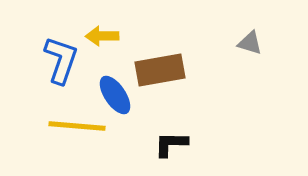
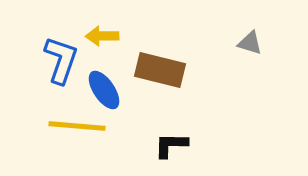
brown rectangle: rotated 24 degrees clockwise
blue ellipse: moved 11 px left, 5 px up
black L-shape: moved 1 px down
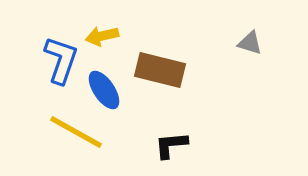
yellow arrow: rotated 12 degrees counterclockwise
yellow line: moved 1 px left, 6 px down; rotated 24 degrees clockwise
black L-shape: rotated 6 degrees counterclockwise
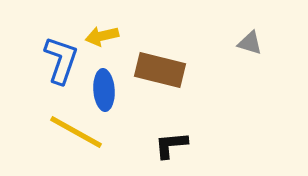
blue ellipse: rotated 30 degrees clockwise
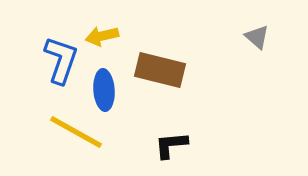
gray triangle: moved 7 px right, 6 px up; rotated 24 degrees clockwise
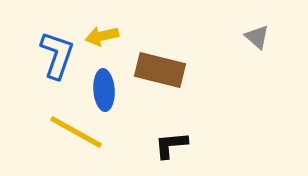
blue L-shape: moved 4 px left, 5 px up
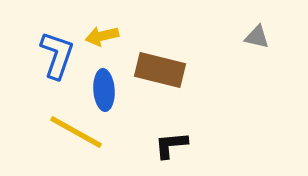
gray triangle: rotated 28 degrees counterclockwise
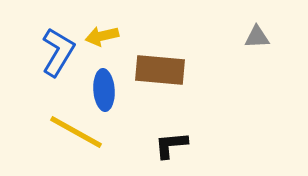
gray triangle: rotated 16 degrees counterclockwise
blue L-shape: moved 1 px right, 3 px up; rotated 12 degrees clockwise
brown rectangle: rotated 9 degrees counterclockwise
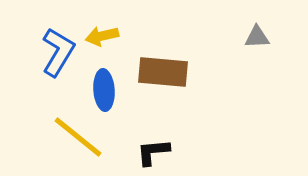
brown rectangle: moved 3 px right, 2 px down
yellow line: moved 2 px right, 5 px down; rotated 10 degrees clockwise
black L-shape: moved 18 px left, 7 px down
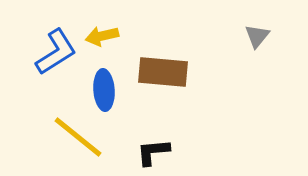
gray triangle: moved 1 px up; rotated 48 degrees counterclockwise
blue L-shape: moved 2 px left; rotated 27 degrees clockwise
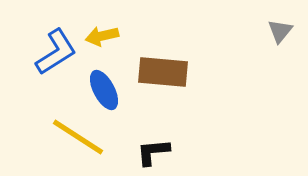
gray triangle: moved 23 px right, 5 px up
blue ellipse: rotated 24 degrees counterclockwise
yellow line: rotated 6 degrees counterclockwise
